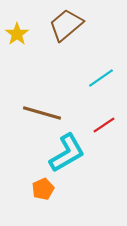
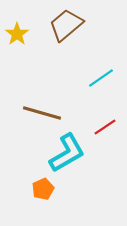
red line: moved 1 px right, 2 px down
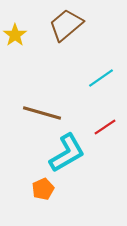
yellow star: moved 2 px left, 1 px down
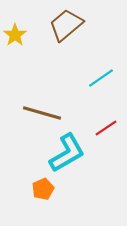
red line: moved 1 px right, 1 px down
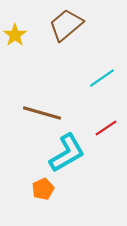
cyan line: moved 1 px right
